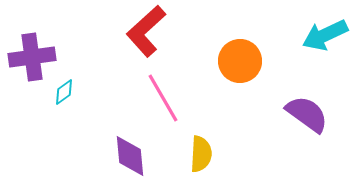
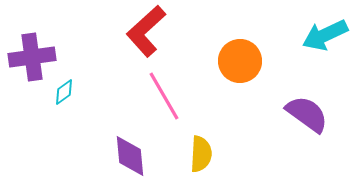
pink line: moved 1 px right, 2 px up
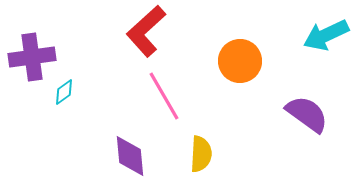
cyan arrow: moved 1 px right
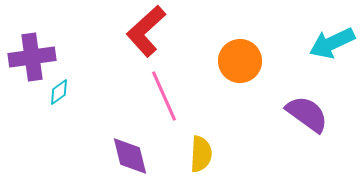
cyan arrow: moved 6 px right, 8 px down
cyan diamond: moved 5 px left
pink line: rotated 6 degrees clockwise
purple diamond: rotated 9 degrees counterclockwise
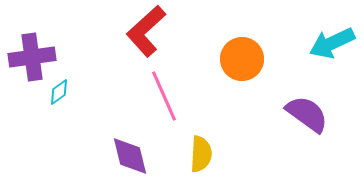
orange circle: moved 2 px right, 2 px up
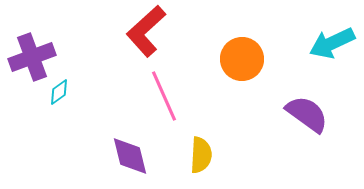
purple cross: rotated 12 degrees counterclockwise
yellow semicircle: moved 1 px down
